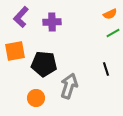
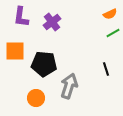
purple L-shape: rotated 35 degrees counterclockwise
purple cross: rotated 36 degrees counterclockwise
orange square: rotated 10 degrees clockwise
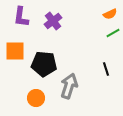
purple cross: moved 1 px right, 1 px up
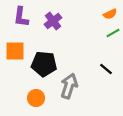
black line: rotated 32 degrees counterclockwise
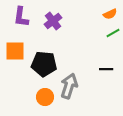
black line: rotated 40 degrees counterclockwise
orange circle: moved 9 px right, 1 px up
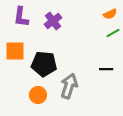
orange circle: moved 7 px left, 2 px up
